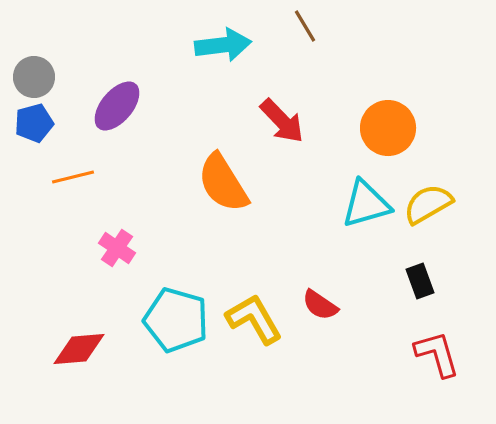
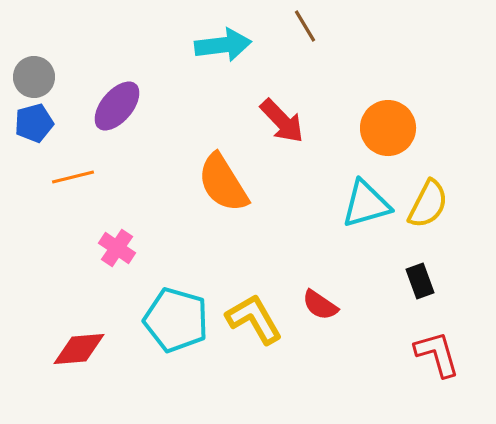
yellow semicircle: rotated 147 degrees clockwise
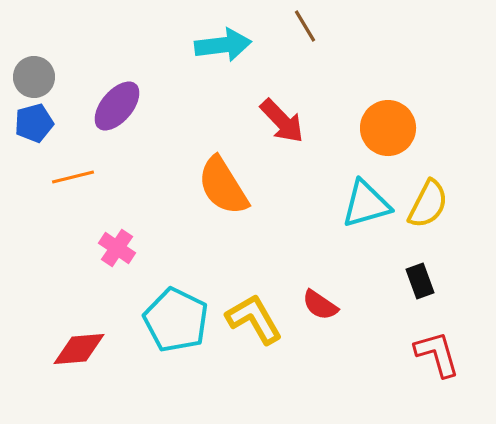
orange semicircle: moved 3 px down
cyan pentagon: rotated 10 degrees clockwise
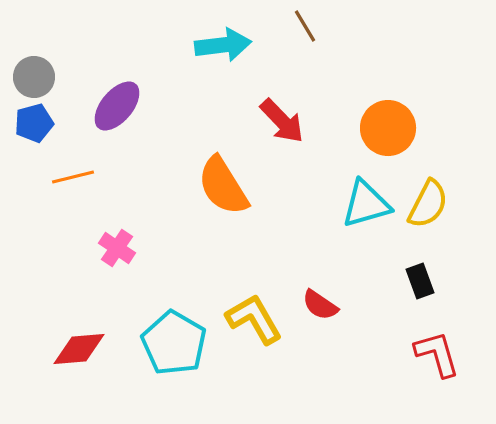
cyan pentagon: moved 2 px left, 23 px down; rotated 4 degrees clockwise
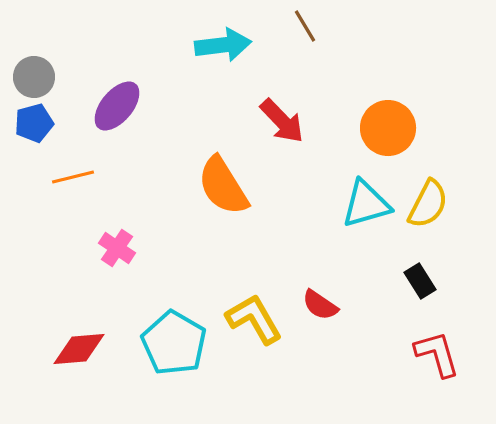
black rectangle: rotated 12 degrees counterclockwise
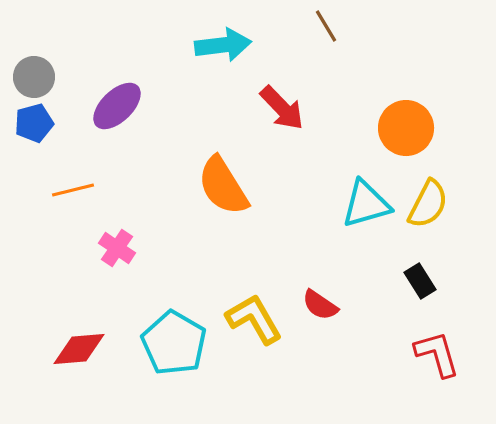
brown line: moved 21 px right
purple ellipse: rotated 6 degrees clockwise
red arrow: moved 13 px up
orange circle: moved 18 px right
orange line: moved 13 px down
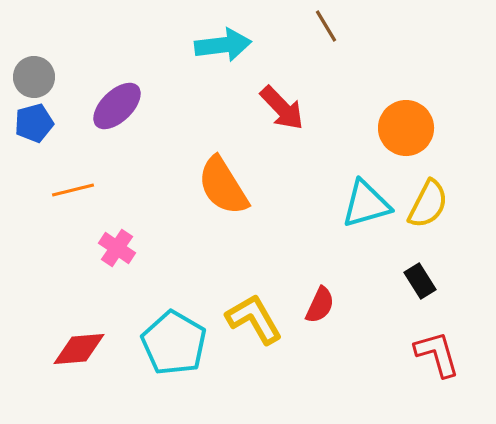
red semicircle: rotated 99 degrees counterclockwise
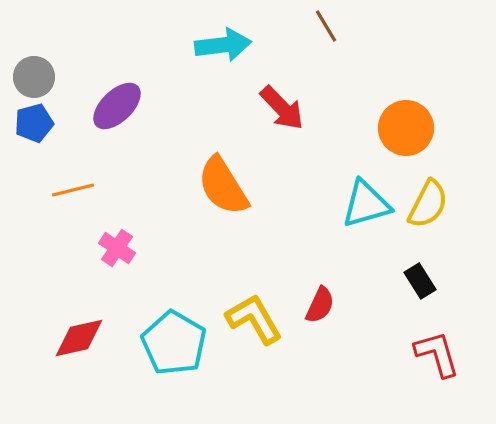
red diamond: moved 11 px up; rotated 8 degrees counterclockwise
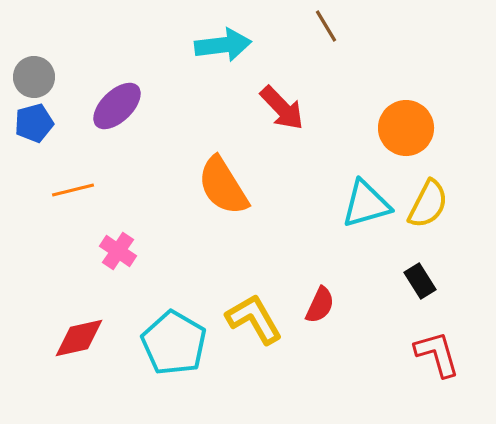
pink cross: moved 1 px right, 3 px down
